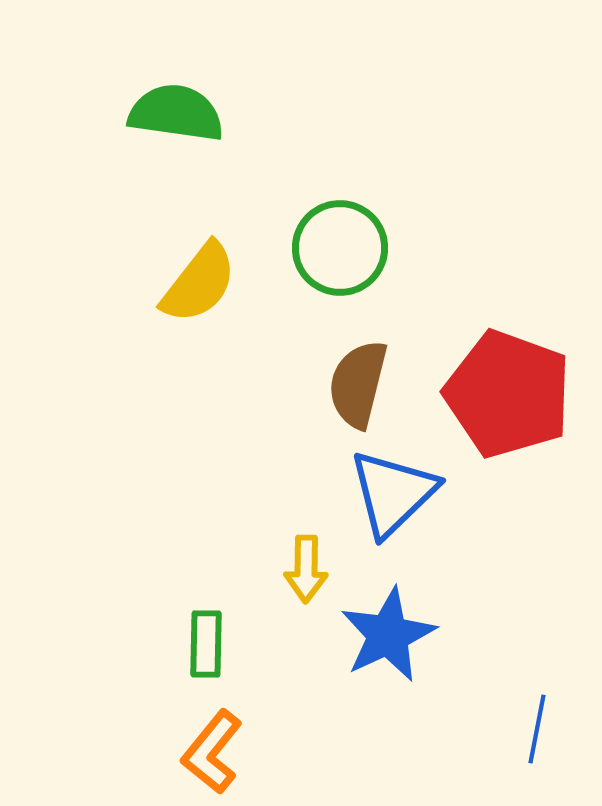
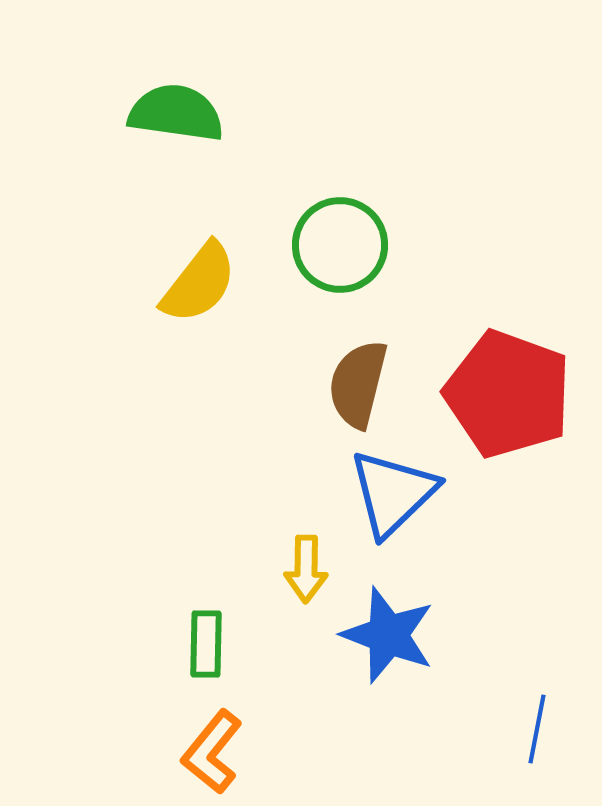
green circle: moved 3 px up
blue star: rotated 26 degrees counterclockwise
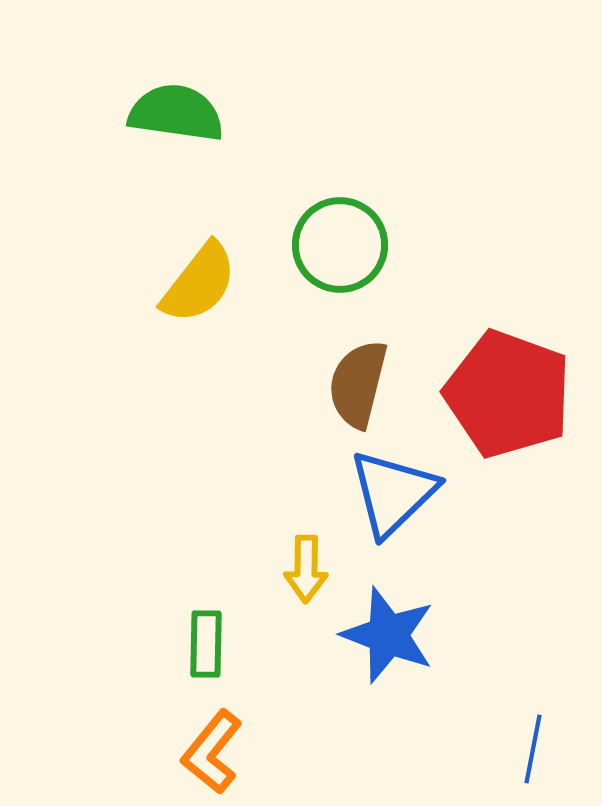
blue line: moved 4 px left, 20 px down
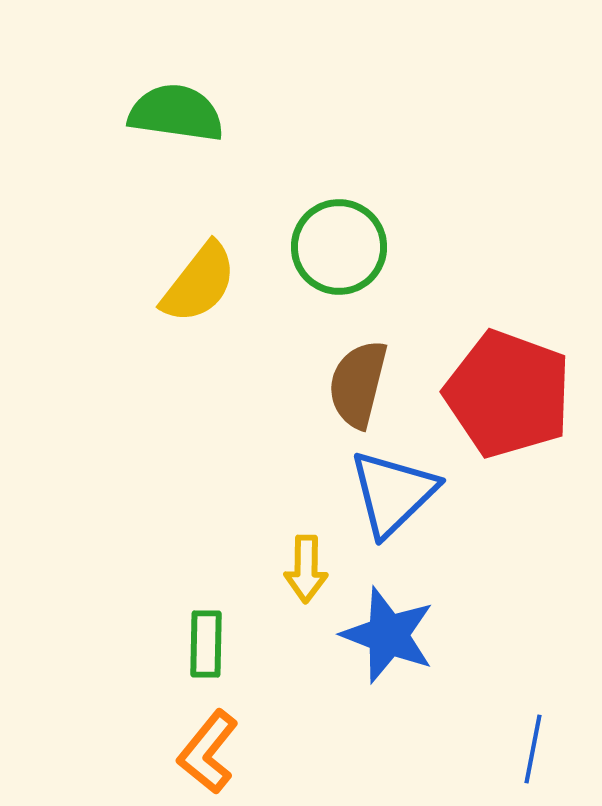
green circle: moved 1 px left, 2 px down
orange L-shape: moved 4 px left
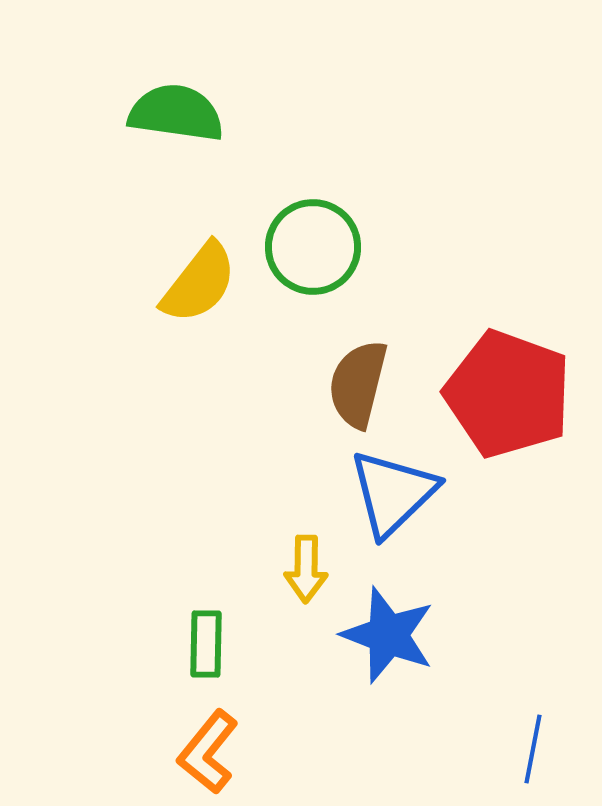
green circle: moved 26 px left
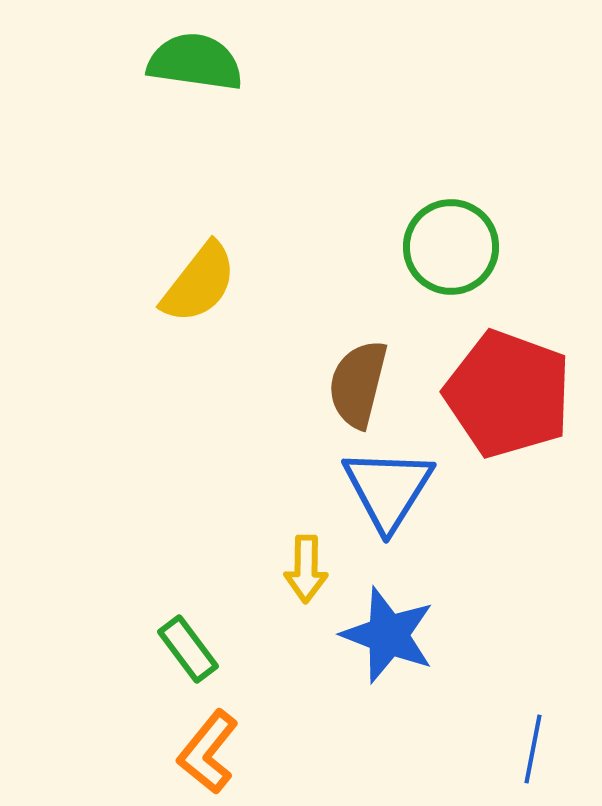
green semicircle: moved 19 px right, 51 px up
green circle: moved 138 px right
blue triangle: moved 5 px left, 4 px up; rotated 14 degrees counterclockwise
green rectangle: moved 18 px left, 5 px down; rotated 38 degrees counterclockwise
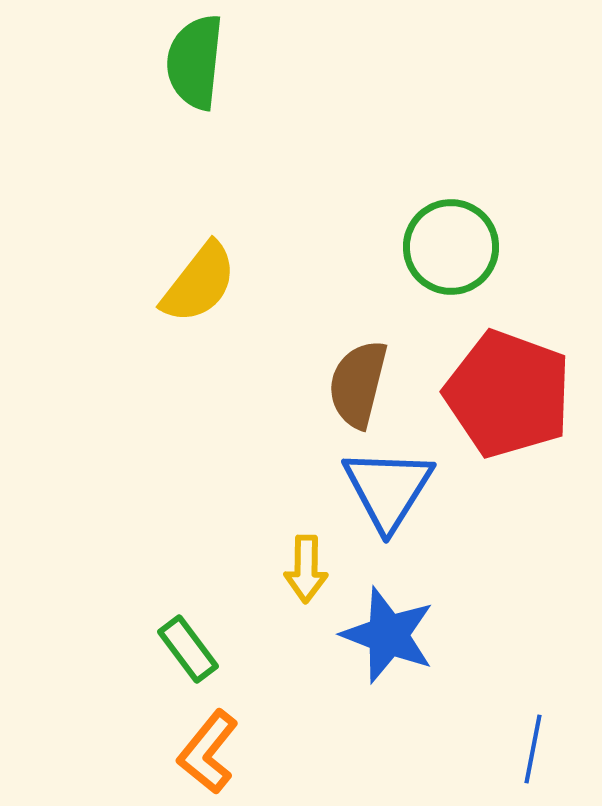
green semicircle: rotated 92 degrees counterclockwise
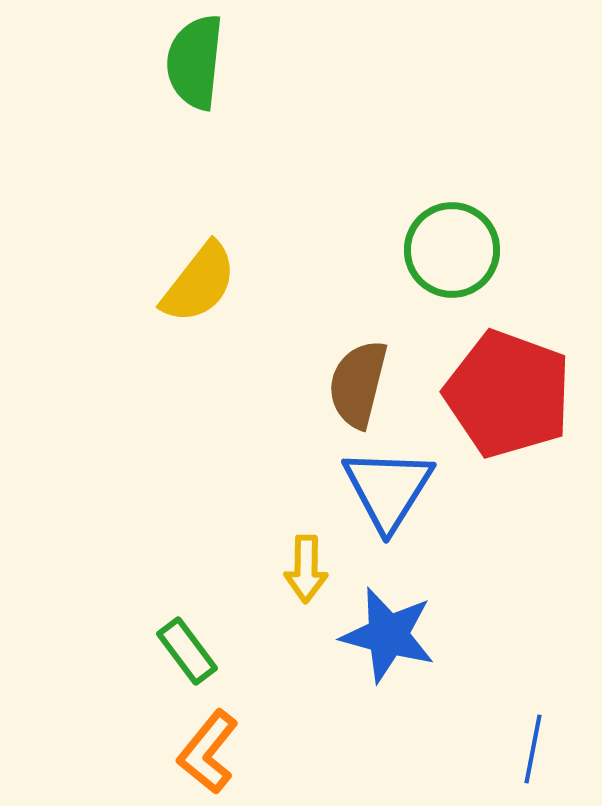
green circle: moved 1 px right, 3 px down
blue star: rotated 6 degrees counterclockwise
green rectangle: moved 1 px left, 2 px down
